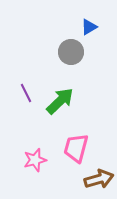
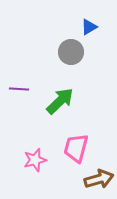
purple line: moved 7 px left, 4 px up; rotated 60 degrees counterclockwise
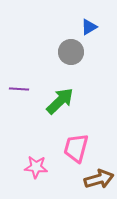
pink star: moved 1 px right, 7 px down; rotated 20 degrees clockwise
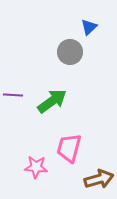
blue triangle: rotated 12 degrees counterclockwise
gray circle: moved 1 px left
purple line: moved 6 px left, 6 px down
green arrow: moved 8 px left; rotated 8 degrees clockwise
pink trapezoid: moved 7 px left
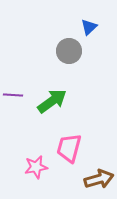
gray circle: moved 1 px left, 1 px up
pink star: rotated 15 degrees counterclockwise
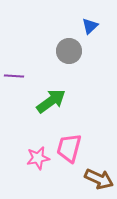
blue triangle: moved 1 px right, 1 px up
purple line: moved 1 px right, 19 px up
green arrow: moved 1 px left
pink star: moved 2 px right, 9 px up
brown arrow: rotated 40 degrees clockwise
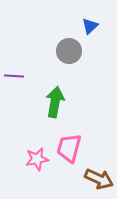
green arrow: moved 4 px right, 1 px down; rotated 44 degrees counterclockwise
pink star: moved 1 px left, 1 px down
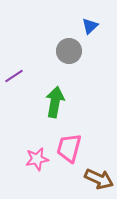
purple line: rotated 36 degrees counterclockwise
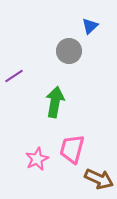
pink trapezoid: moved 3 px right, 1 px down
pink star: rotated 15 degrees counterclockwise
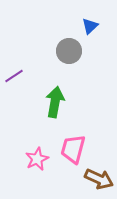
pink trapezoid: moved 1 px right
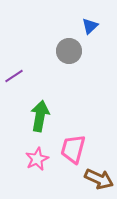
green arrow: moved 15 px left, 14 px down
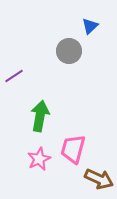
pink star: moved 2 px right
